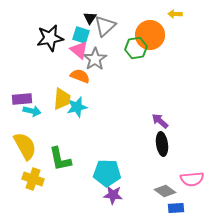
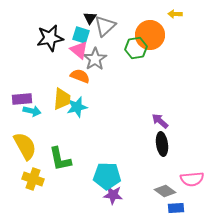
cyan pentagon: moved 3 px down
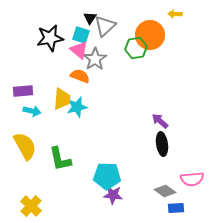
purple rectangle: moved 1 px right, 8 px up
yellow cross: moved 2 px left, 27 px down; rotated 25 degrees clockwise
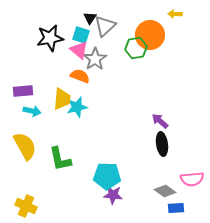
yellow cross: moved 5 px left; rotated 20 degrees counterclockwise
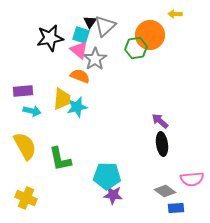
black triangle: moved 4 px down
yellow cross: moved 8 px up
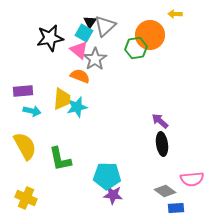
cyan square: moved 3 px right, 2 px up; rotated 12 degrees clockwise
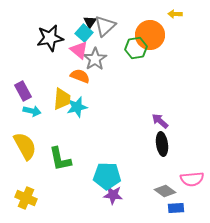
cyan square: rotated 12 degrees clockwise
purple rectangle: rotated 66 degrees clockwise
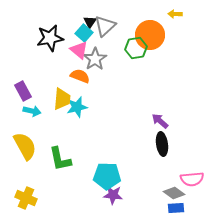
gray diamond: moved 9 px right, 2 px down
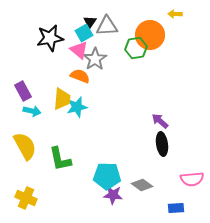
gray triangle: moved 2 px right; rotated 40 degrees clockwise
cyan square: rotated 18 degrees clockwise
gray diamond: moved 32 px left, 8 px up
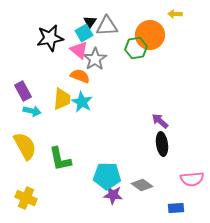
cyan star: moved 5 px right, 5 px up; rotated 30 degrees counterclockwise
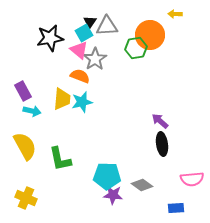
cyan star: rotated 30 degrees clockwise
